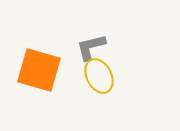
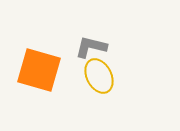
gray L-shape: rotated 28 degrees clockwise
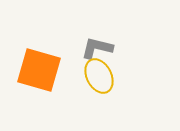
gray L-shape: moved 6 px right, 1 px down
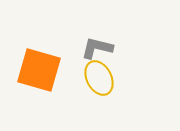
yellow ellipse: moved 2 px down
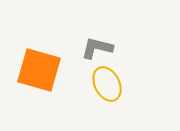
yellow ellipse: moved 8 px right, 6 px down
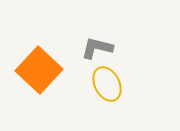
orange square: rotated 27 degrees clockwise
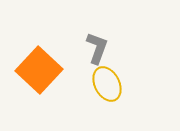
gray L-shape: rotated 96 degrees clockwise
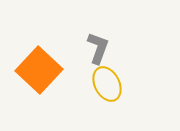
gray L-shape: moved 1 px right
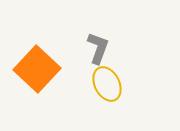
orange square: moved 2 px left, 1 px up
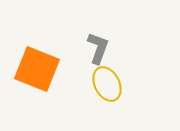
orange square: rotated 21 degrees counterclockwise
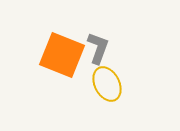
orange square: moved 25 px right, 14 px up
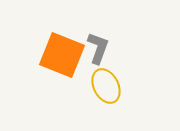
yellow ellipse: moved 1 px left, 2 px down
